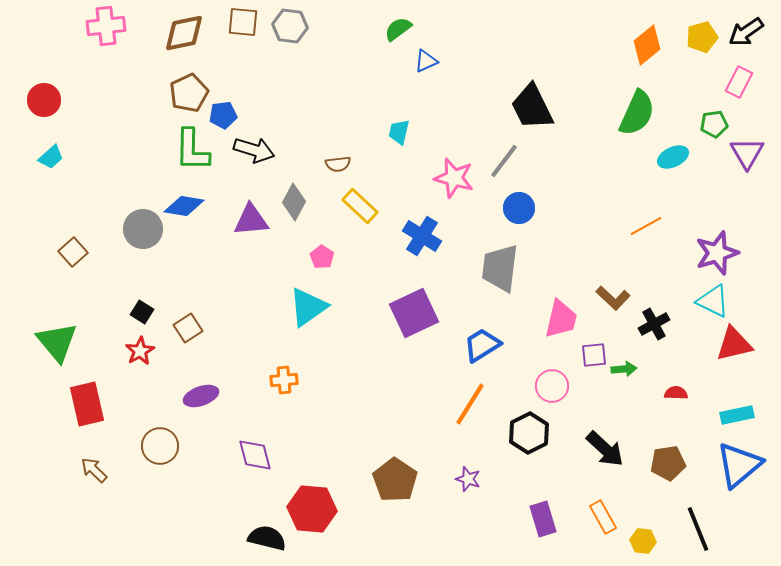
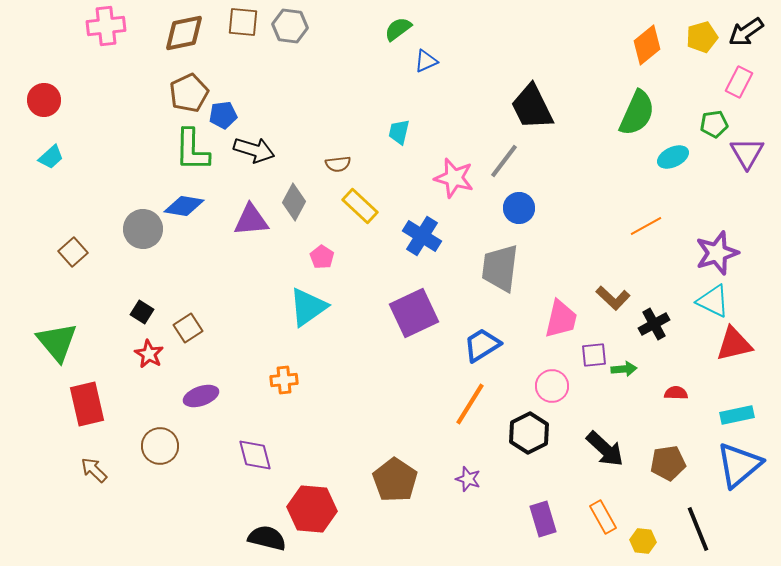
red star at (140, 351): moved 9 px right, 3 px down; rotated 12 degrees counterclockwise
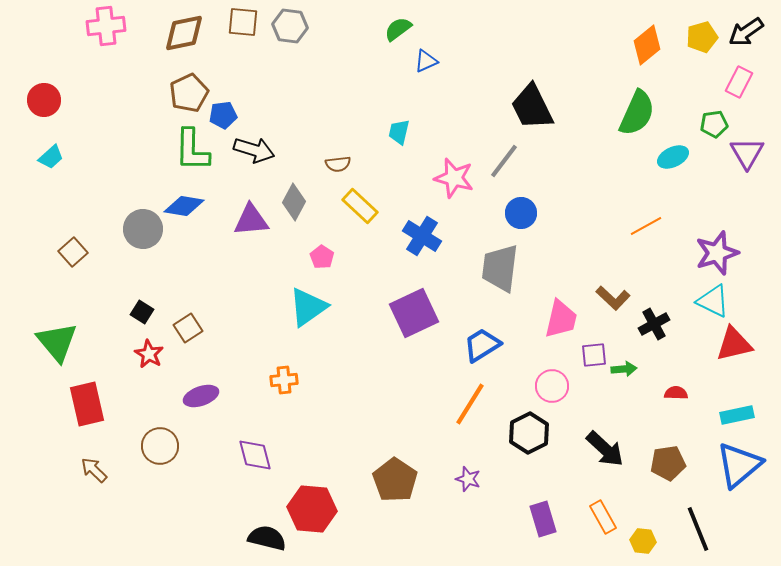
blue circle at (519, 208): moved 2 px right, 5 px down
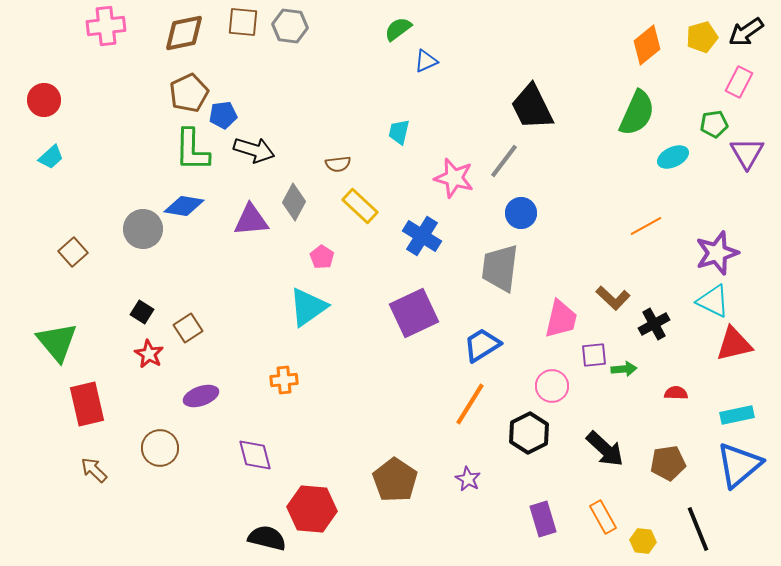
brown circle at (160, 446): moved 2 px down
purple star at (468, 479): rotated 10 degrees clockwise
